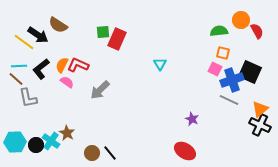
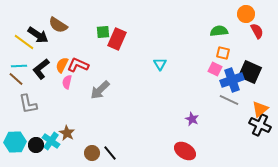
orange circle: moved 5 px right, 6 px up
pink semicircle: rotated 112 degrees counterclockwise
gray L-shape: moved 6 px down
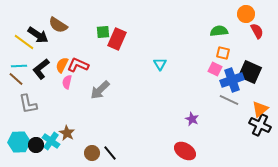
cyan hexagon: moved 4 px right
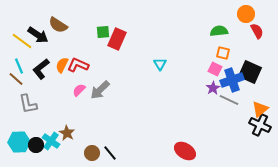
yellow line: moved 2 px left, 1 px up
cyan line: rotated 70 degrees clockwise
pink semicircle: moved 12 px right, 8 px down; rotated 32 degrees clockwise
purple star: moved 21 px right, 31 px up; rotated 16 degrees clockwise
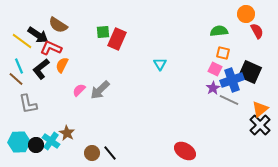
red L-shape: moved 27 px left, 17 px up
black cross: rotated 20 degrees clockwise
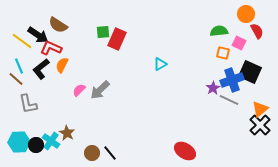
cyan triangle: rotated 32 degrees clockwise
pink square: moved 24 px right, 26 px up
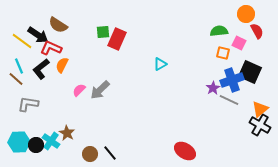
gray L-shape: rotated 110 degrees clockwise
black cross: rotated 15 degrees counterclockwise
brown circle: moved 2 px left, 1 px down
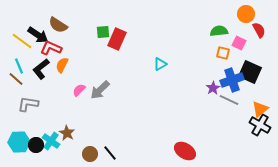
red semicircle: moved 2 px right, 1 px up
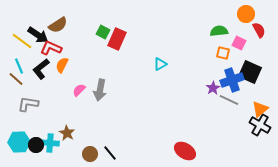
brown semicircle: rotated 66 degrees counterclockwise
green square: rotated 32 degrees clockwise
gray arrow: rotated 35 degrees counterclockwise
cyan cross: moved 1 px left, 2 px down; rotated 30 degrees counterclockwise
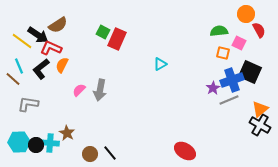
brown line: moved 3 px left
gray line: rotated 48 degrees counterclockwise
